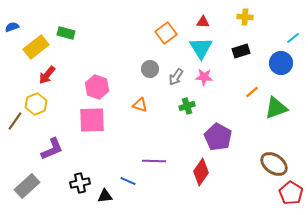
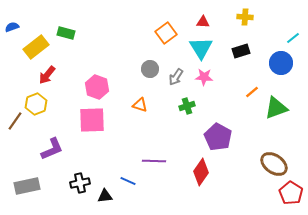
gray rectangle: rotated 30 degrees clockwise
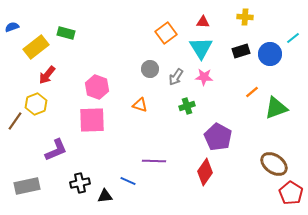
blue circle: moved 11 px left, 9 px up
purple L-shape: moved 4 px right, 1 px down
red diamond: moved 4 px right
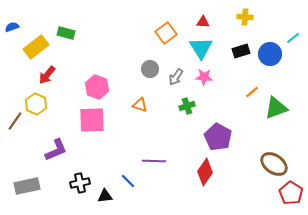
yellow hexagon: rotated 15 degrees counterclockwise
blue line: rotated 21 degrees clockwise
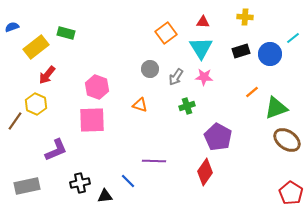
brown ellipse: moved 13 px right, 24 px up
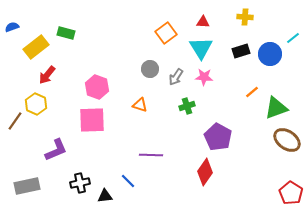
purple line: moved 3 px left, 6 px up
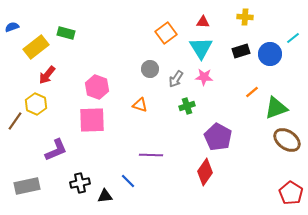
gray arrow: moved 2 px down
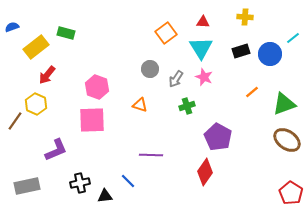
pink star: rotated 18 degrees clockwise
green triangle: moved 8 px right, 4 px up
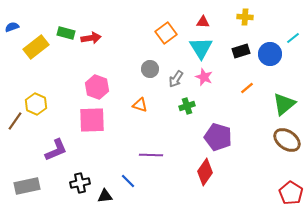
red arrow: moved 44 px right, 37 px up; rotated 138 degrees counterclockwise
orange line: moved 5 px left, 4 px up
green triangle: rotated 20 degrees counterclockwise
purple pentagon: rotated 12 degrees counterclockwise
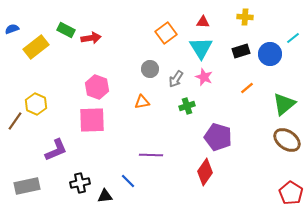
blue semicircle: moved 2 px down
green rectangle: moved 3 px up; rotated 12 degrees clockwise
orange triangle: moved 2 px right, 3 px up; rotated 28 degrees counterclockwise
